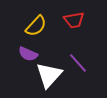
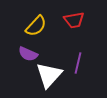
purple line: rotated 55 degrees clockwise
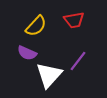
purple semicircle: moved 1 px left, 1 px up
purple line: moved 2 px up; rotated 25 degrees clockwise
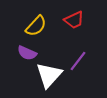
red trapezoid: rotated 15 degrees counterclockwise
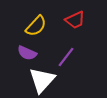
red trapezoid: moved 1 px right
purple line: moved 12 px left, 4 px up
white triangle: moved 7 px left, 5 px down
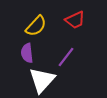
purple semicircle: rotated 60 degrees clockwise
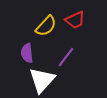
yellow semicircle: moved 10 px right
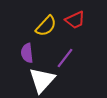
purple line: moved 1 px left, 1 px down
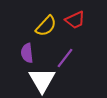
white triangle: rotated 12 degrees counterclockwise
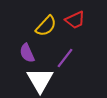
purple semicircle: rotated 18 degrees counterclockwise
white triangle: moved 2 px left
